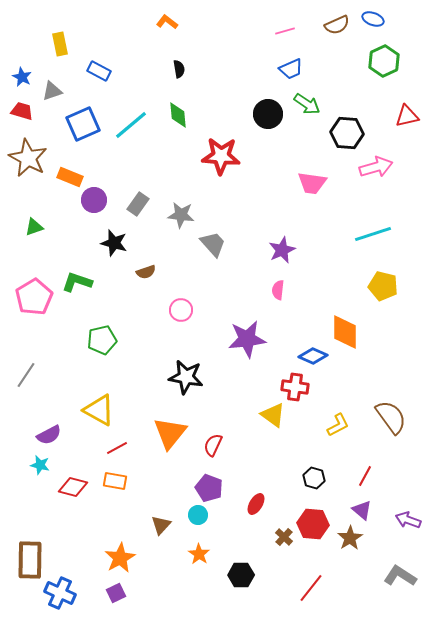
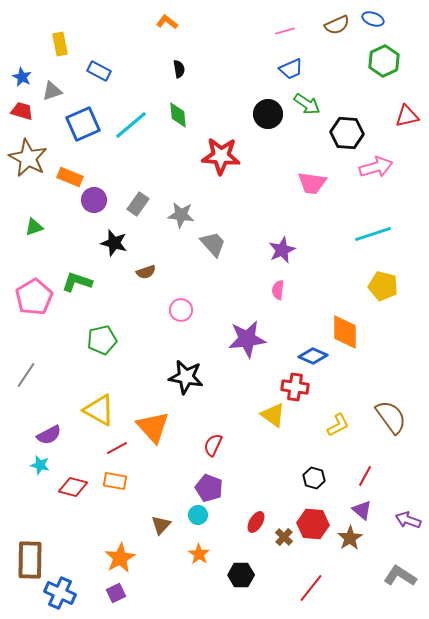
orange triangle at (170, 433): moved 17 px left, 6 px up; rotated 21 degrees counterclockwise
red ellipse at (256, 504): moved 18 px down
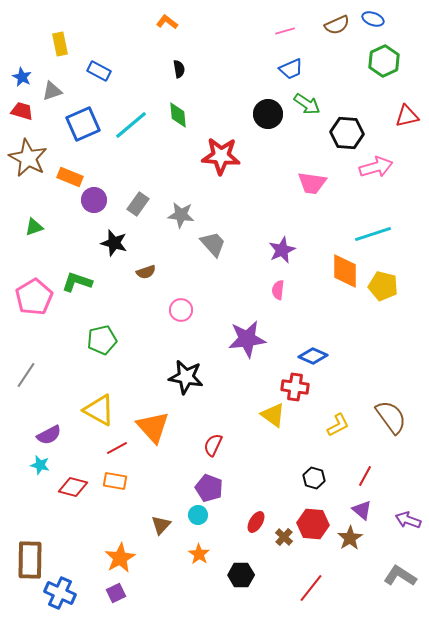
orange diamond at (345, 332): moved 61 px up
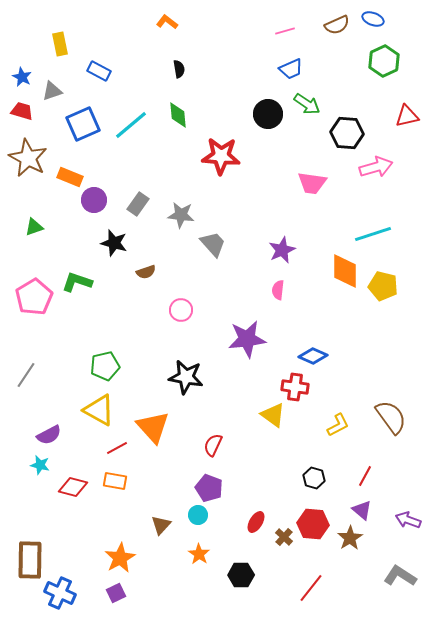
green pentagon at (102, 340): moved 3 px right, 26 px down
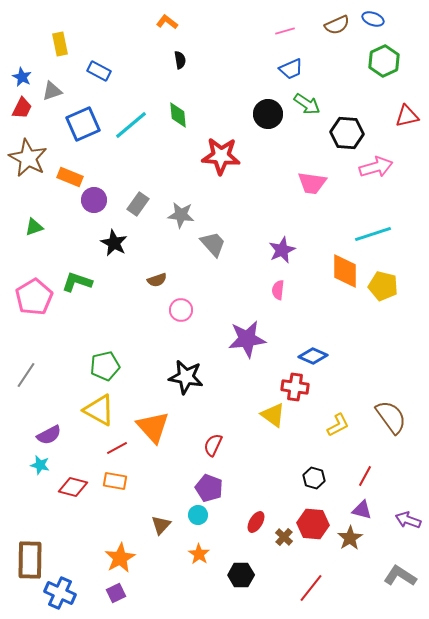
black semicircle at (179, 69): moved 1 px right, 9 px up
red trapezoid at (22, 111): moved 3 px up; rotated 100 degrees clockwise
black star at (114, 243): rotated 12 degrees clockwise
brown semicircle at (146, 272): moved 11 px right, 8 px down
purple triangle at (362, 510): rotated 25 degrees counterclockwise
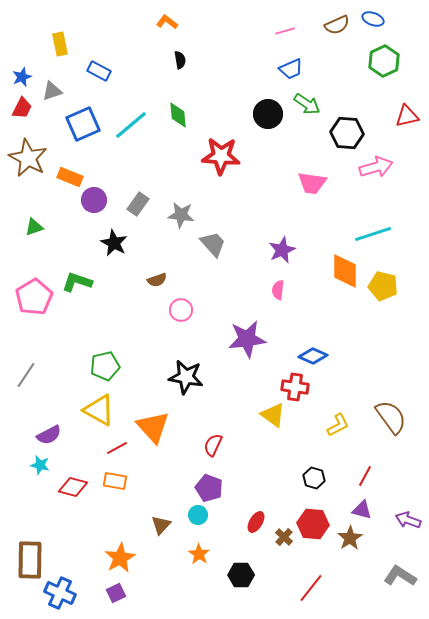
blue star at (22, 77): rotated 24 degrees clockwise
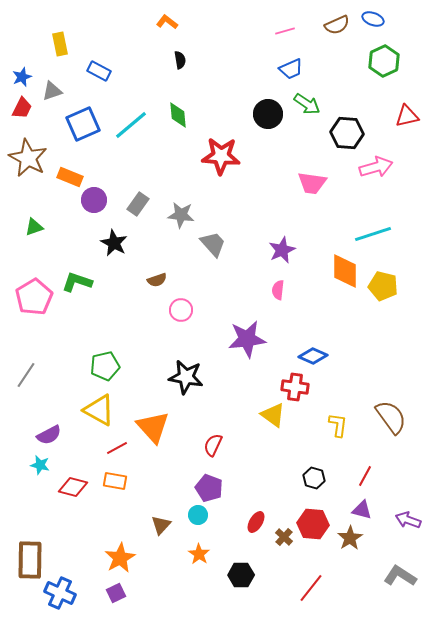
yellow L-shape at (338, 425): rotated 55 degrees counterclockwise
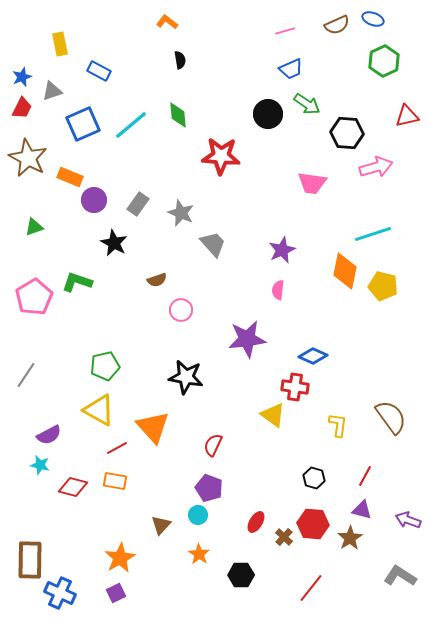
gray star at (181, 215): moved 2 px up; rotated 16 degrees clockwise
orange diamond at (345, 271): rotated 12 degrees clockwise
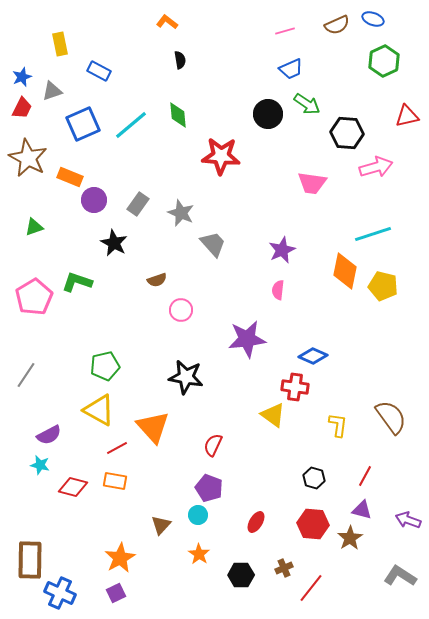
brown cross at (284, 537): moved 31 px down; rotated 24 degrees clockwise
